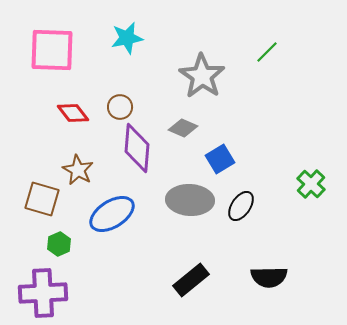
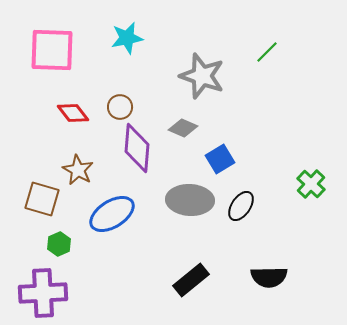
gray star: rotated 15 degrees counterclockwise
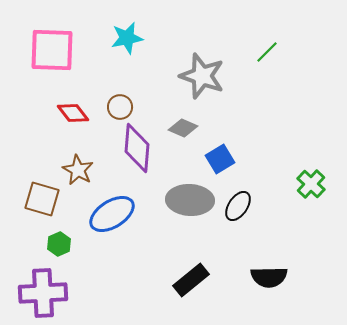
black ellipse: moved 3 px left
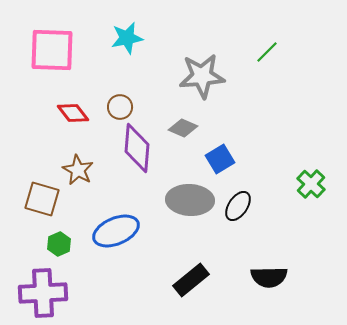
gray star: rotated 24 degrees counterclockwise
blue ellipse: moved 4 px right, 17 px down; rotated 9 degrees clockwise
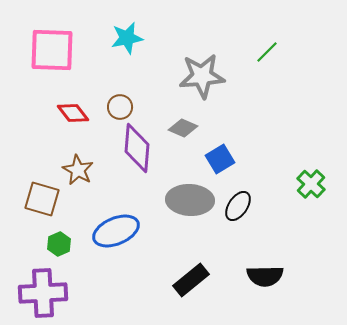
black semicircle: moved 4 px left, 1 px up
